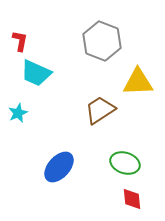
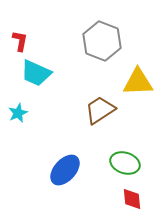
blue ellipse: moved 6 px right, 3 px down
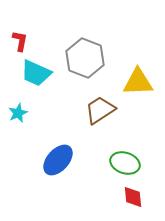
gray hexagon: moved 17 px left, 17 px down
blue ellipse: moved 7 px left, 10 px up
red diamond: moved 1 px right, 2 px up
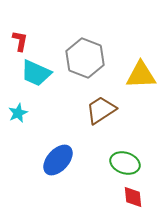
yellow triangle: moved 3 px right, 7 px up
brown trapezoid: moved 1 px right
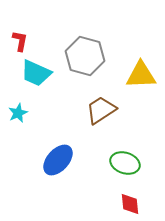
gray hexagon: moved 2 px up; rotated 6 degrees counterclockwise
red diamond: moved 3 px left, 7 px down
